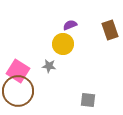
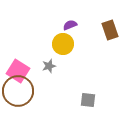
gray star: rotated 24 degrees counterclockwise
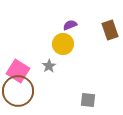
gray star: rotated 16 degrees counterclockwise
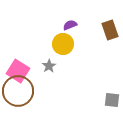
gray square: moved 24 px right
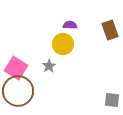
purple semicircle: rotated 24 degrees clockwise
pink square: moved 2 px left, 3 px up
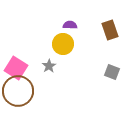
gray square: moved 28 px up; rotated 14 degrees clockwise
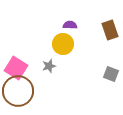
gray star: rotated 16 degrees clockwise
gray square: moved 1 px left, 2 px down
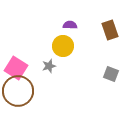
yellow circle: moved 2 px down
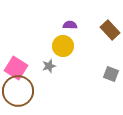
brown rectangle: rotated 24 degrees counterclockwise
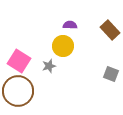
pink square: moved 3 px right, 7 px up
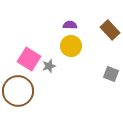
yellow circle: moved 8 px right
pink square: moved 10 px right, 2 px up
